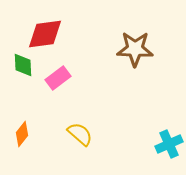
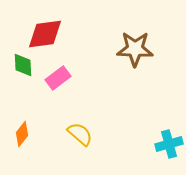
cyan cross: rotated 8 degrees clockwise
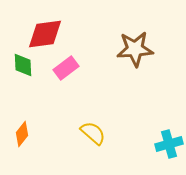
brown star: rotated 6 degrees counterclockwise
pink rectangle: moved 8 px right, 10 px up
yellow semicircle: moved 13 px right, 1 px up
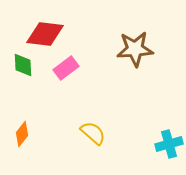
red diamond: rotated 15 degrees clockwise
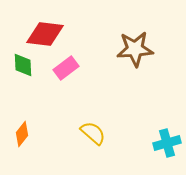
cyan cross: moved 2 px left, 1 px up
